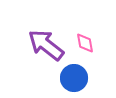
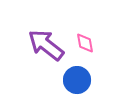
blue circle: moved 3 px right, 2 px down
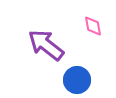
pink diamond: moved 8 px right, 17 px up
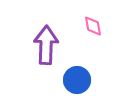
purple arrow: rotated 54 degrees clockwise
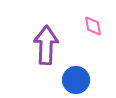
blue circle: moved 1 px left
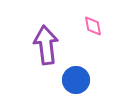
purple arrow: rotated 9 degrees counterclockwise
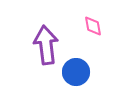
blue circle: moved 8 px up
